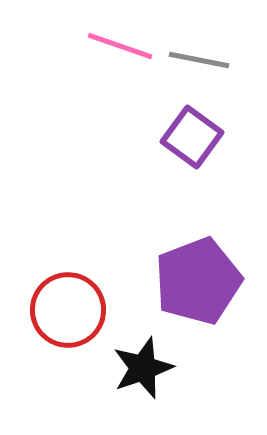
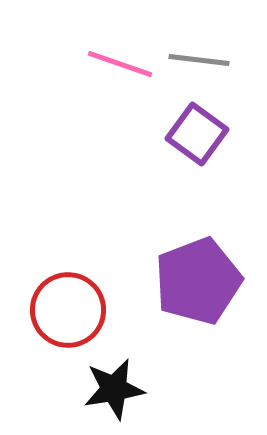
pink line: moved 18 px down
gray line: rotated 4 degrees counterclockwise
purple square: moved 5 px right, 3 px up
black star: moved 29 px left, 21 px down; rotated 10 degrees clockwise
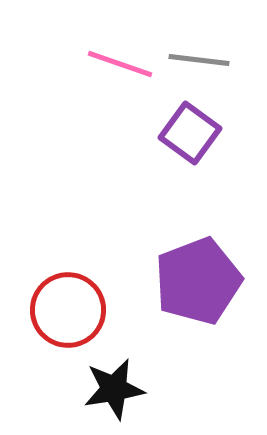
purple square: moved 7 px left, 1 px up
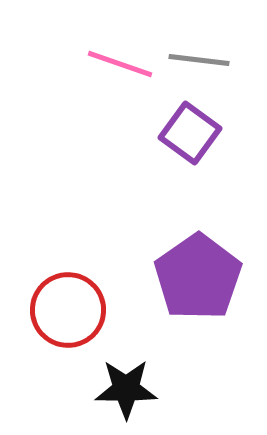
purple pentagon: moved 4 px up; rotated 14 degrees counterclockwise
black star: moved 12 px right; rotated 10 degrees clockwise
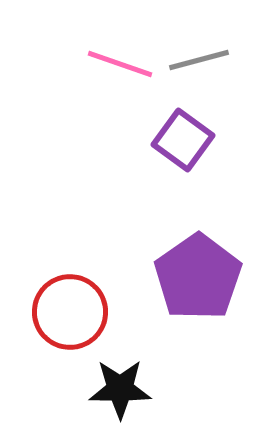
gray line: rotated 22 degrees counterclockwise
purple square: moved 7 px left, 7 px down
red circle: moved 2 px right, 2 px down
black star: moved 6 px left
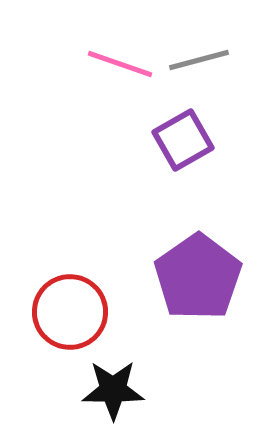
purple square: rotated 24 degrees clockwise
black star: moved 7 px left, 1 px down
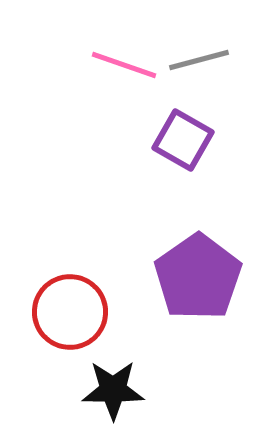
pink line: moved 4 px right, 1 px down
purple square: rotated 30 degrees counterclockwise
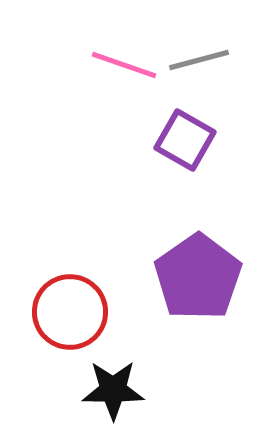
purple square: moved 2 px right
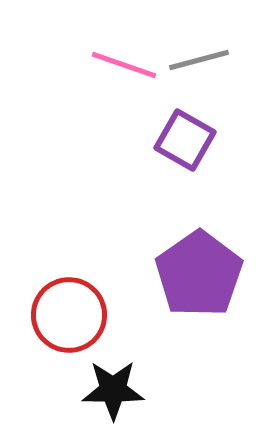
purple pentagon: moved 1 px right, 3 px up
red circle: moved 1 px left, 3 px down
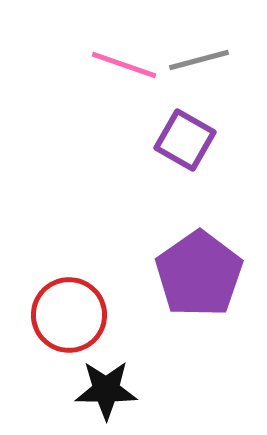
black star: moved 7 px left
